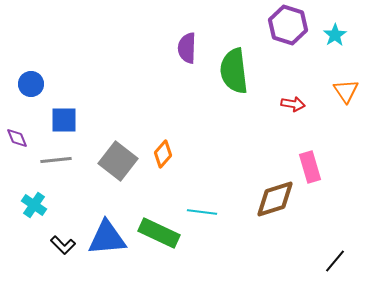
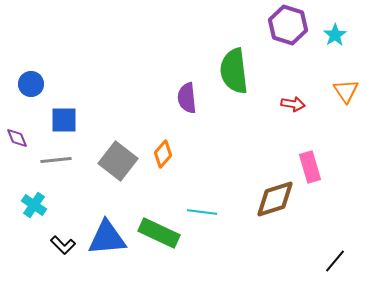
purple semicircle: moved 50 px down; rotated 8 degrees counterclockwise
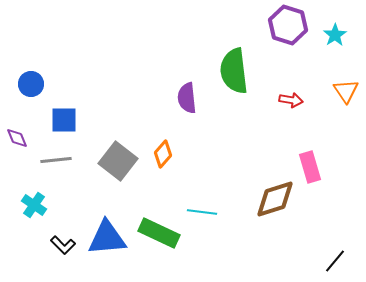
red arrow: moved 2 px left, 4 px up
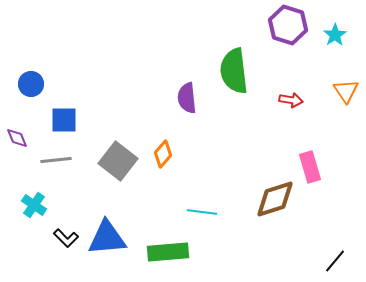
green rectangle: moved 9 px right, 19 px down; rotated 30 degrees counterclockwise
black L-shape: moved 3 px right, 7 px up
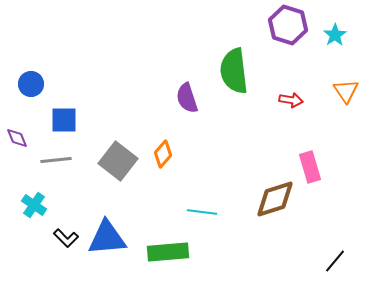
purple semicircle: rotated 12 degrees counterclockwise
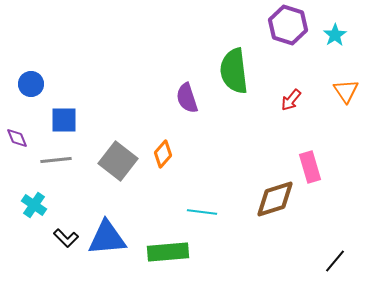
red arrow: rotated 120 degrees clockwise
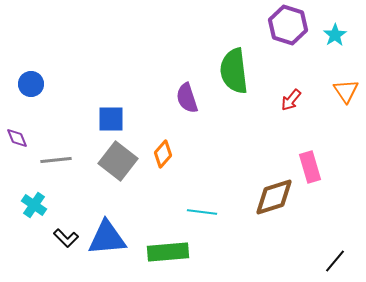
blue square: moved 47 px right, 1 px up
brown diamond: moved 1 px left, 2 px up
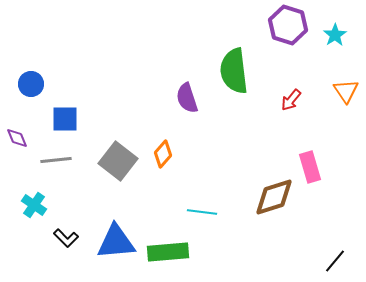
blue square: moved 46 px left
blue triangle: moved 9 px right, 4 px down
